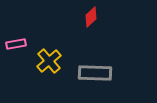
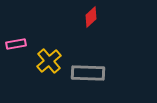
gray rectangle: moved 7 px left
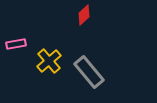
red diamond: moved 7 px left, 2 px up
gray rectangle: moved 1 px right, 1 px up; rotated 48 degrees clockwise
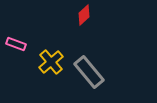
pink rectangle: rotated 30 degrees clockwise
yellow cross: moved 2 px right, 1 px down
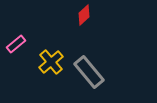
pink rectangle: rotated 60 degrees counterclockwise
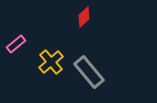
red diamond: moved 2 px down
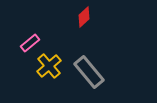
pink rectangle: moved 14 px right, 1 px up
yellow cross: moved 2 px left, 4 px down
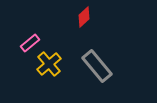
yellow cross: moved 2 px up
gray rectangle: moved 8 px right, 6 px up
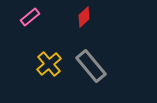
pink rectangle: moved 26 px up
gray rectangle: moved 6 px left
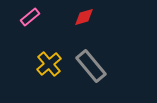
red diamond: rotated 25 degrees clockwise
